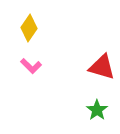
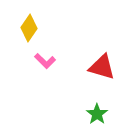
pink L-shape: moved 14 px right, 5 px up
green star: moved 4 px down
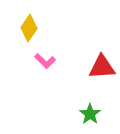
red triangle: rotated 20 degrees counterclockwise
green star: moved 7 px left
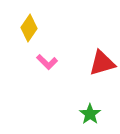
pink L-shape: moved 2 px right, 1 px down
red triangle: moved 4 px up; rotated 12 degrees counterclockwise
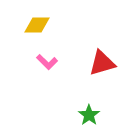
yellow diamond: moved 8 px right, 3 px up; rotated 56 degrees clockwise
green star: moved 1 px left, 1 px down
